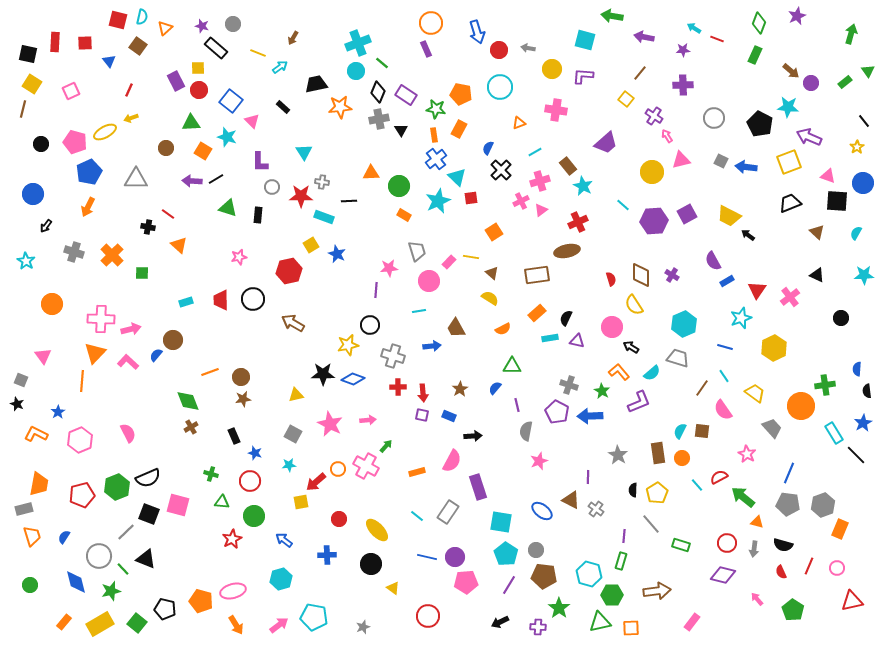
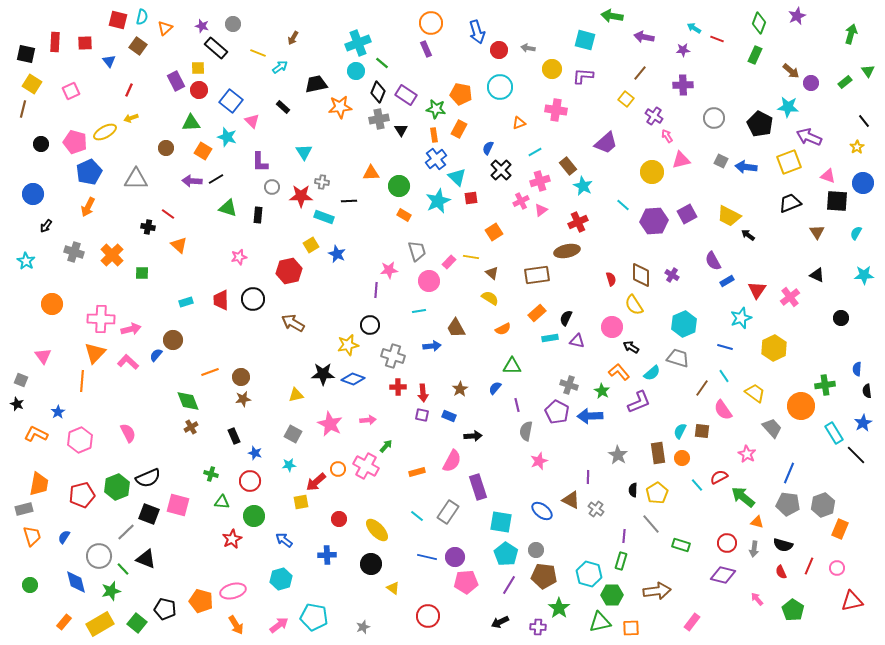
black square at (28, 54): moved 2 px left
brown triangle at (817, 232): rotated 14 degrees clockwise
pink star at (389, 268): moved 2 px down
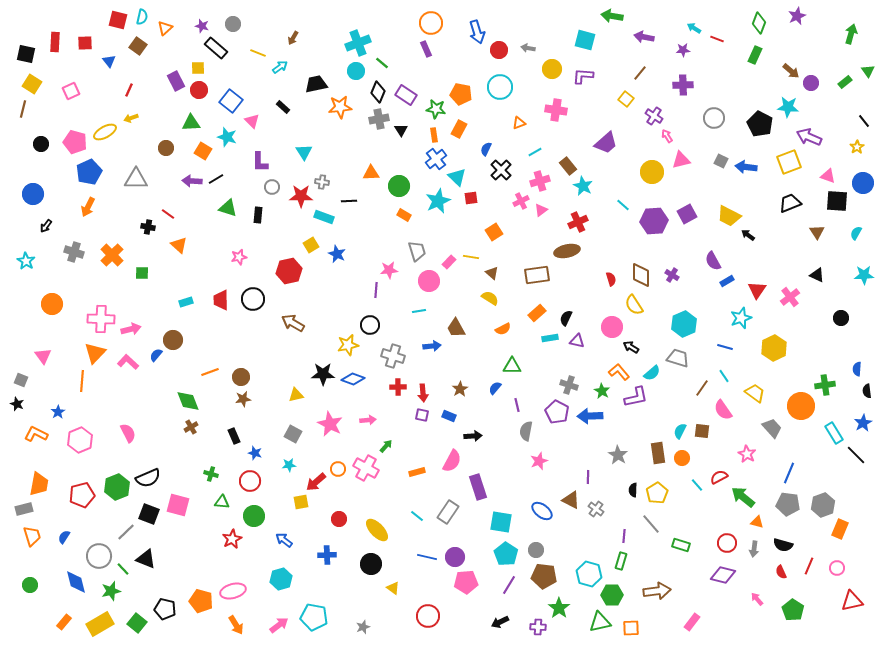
blue semicircle at (488, 148): moved 2 px left, 1 px down
purple L-shape at (639, 402): moved 3 px left, 5 px up; rotated 10 degrees clockwise
pink cross at (366, 466): moved 2 px down
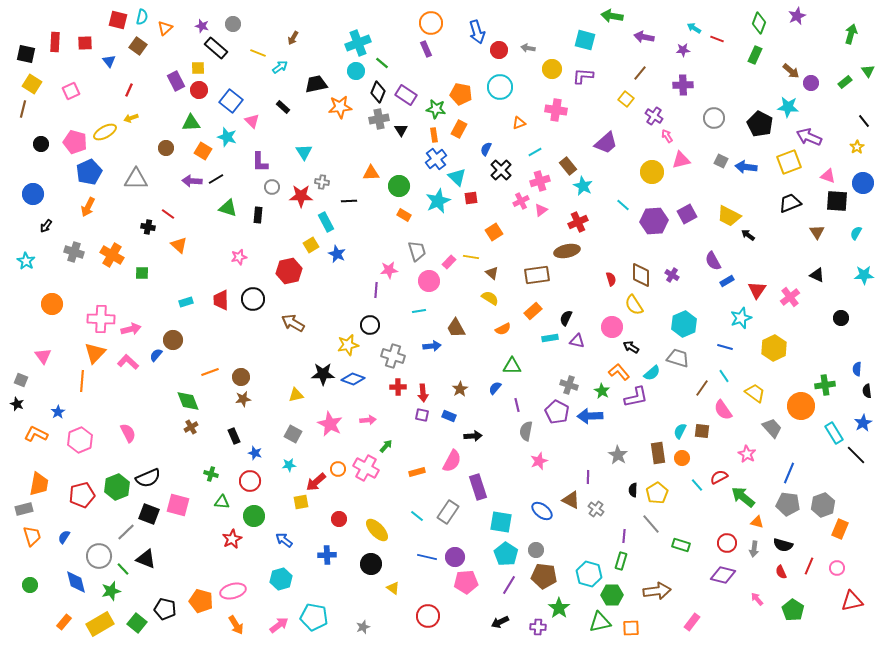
cyan rectangle at (324, 217): moved 2 px right, 5 px down; rotated 42 degrees clockwise
orange cross at (112, 255): rotated 15 degrees counterclockwise
orange rectangle at (537, 313): moved 4 px left, 2 px up
